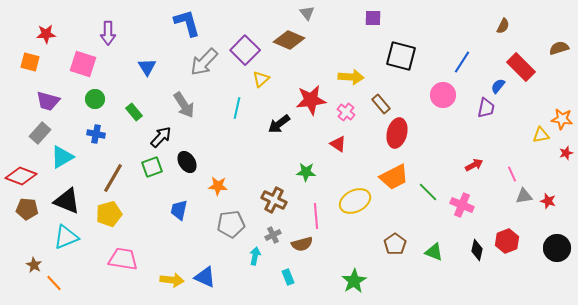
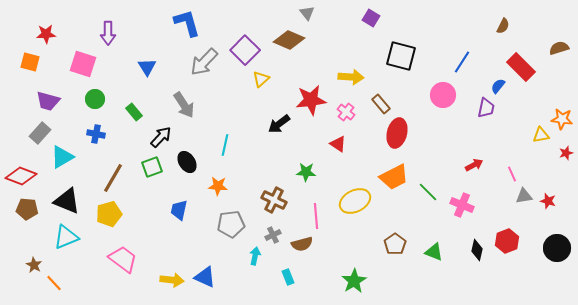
purple square at (373, 18): moved 2 px left; rotated 30 degrees clockwise
cyan line at (237, 108): moved 12 px left, 37 px down
pink trapezoid at (123, 259): rotated 28 degrees clockwise
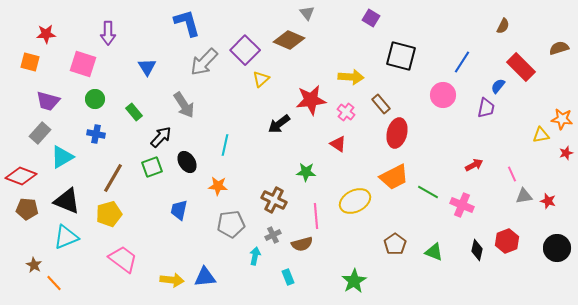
green line at (428, 192): rotated 15 degrees counterclockwise
blue triangle at (205, 277): rotated 30 degrees counterclockwise
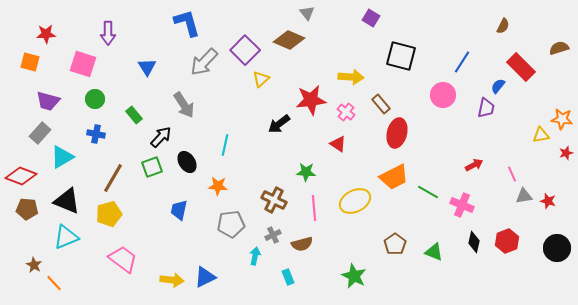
green rectangle at (134, 112): moved 3 px down
pink line at (316, 216): moved 2 px left, 8 px up
black diamond at (477, 250): moved 3 px left, 8 px up
blue triangle at (205, 277): rotated 20 degrees counterclockwise
green star at (354, 281): moved 5 px up; rotated 15 degrees counterclockwise
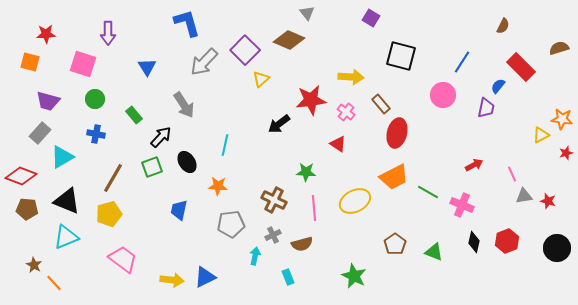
yellow triangle at (541, 135): rotated 18 degrees counterclockwise
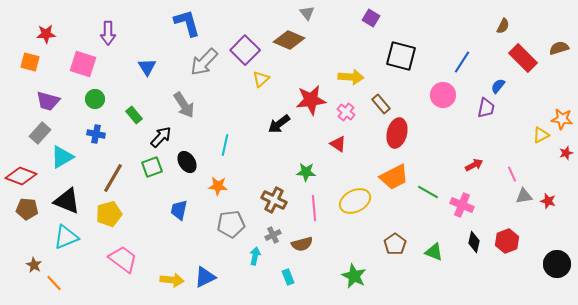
red rectangle at (521, 67): moved 2 px right, 9 px up
black circle at (557, 248): moved 16 px down
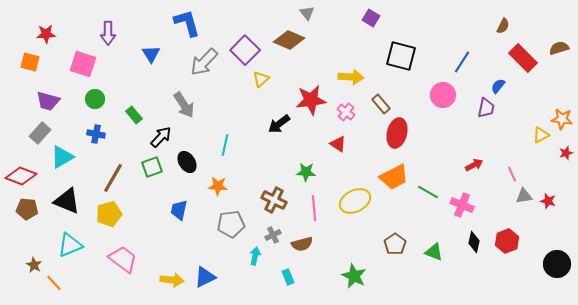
blue triangle at (147, 67): moved 4 px right, 13 px up
cyan triangle at (66, 237): moved 4 px right, 8 px down
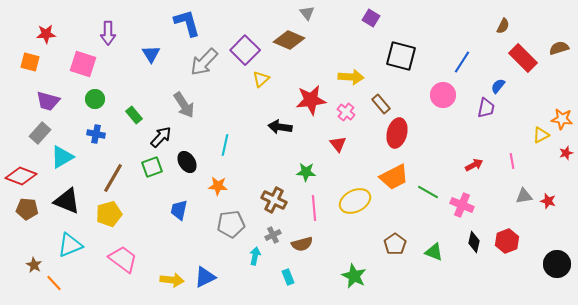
black arrow at (279, 124): moved 1 px right, 3 px down; rotated 45 degrees clockwise
red triangle at (338, 144): rotated 18 degrees clockwise
pink line at (512, 174): moved 13 px up; rotated 14 degrees clockwise
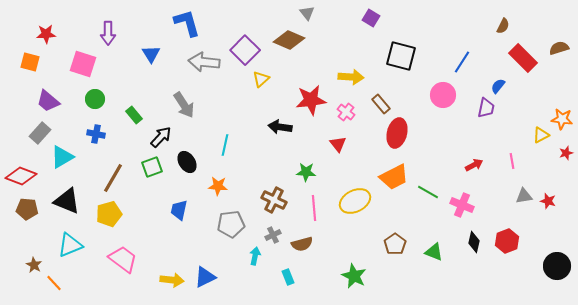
gray arrow at (204, 62): rotated 52 degrees clockwise
purple trapezoid at (48, 101): rotated 25 degrees clockwise
black circle at (557, 264): moved 2 px down
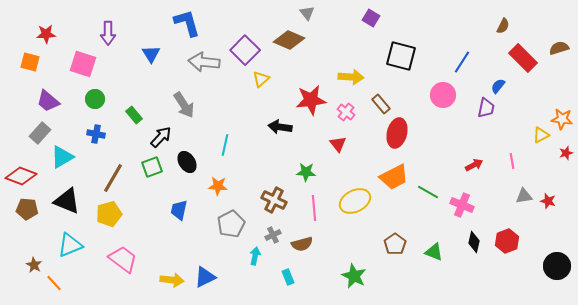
gray pentagon at (231, 224): rotated 20 degrees counterclockwise
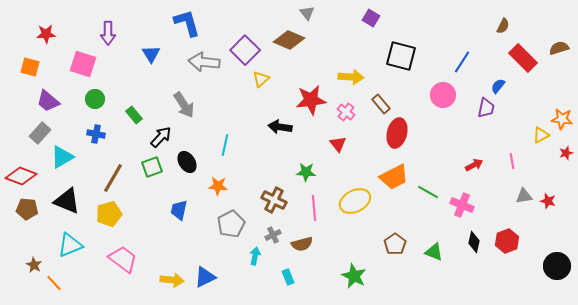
orange square at (30, 62): moved 5 px down
